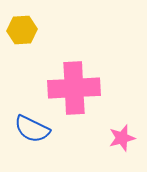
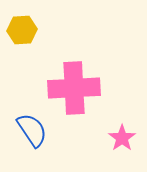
blue semicircle: moved 1 px down; rotated 150 degrees counterclockwise
pink star: rotated 20 degrees counterclockwise
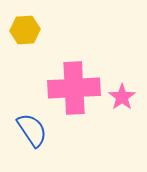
yellow hexagon: moved 3 px right
pink star: moved 41 px up
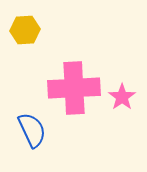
blue semicircle: rotated 9 degrees clockwise
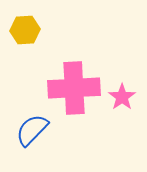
blue semicircle: rotated 111 degrees counterclockwise
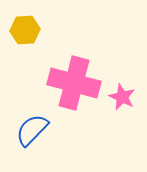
pink cross: moved 5 px up; rotated 18 degrees clockwise
pink star: rotated 12 degrees counterclockwise
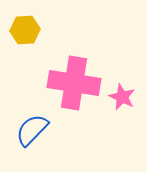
pink cross: rotated 6 degrees counterclockwise
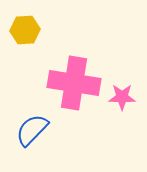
pink star: rotated 24 degrees counterclockwise
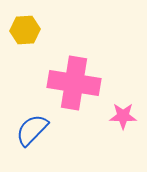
pink star: moved 1 px right, 19 px down
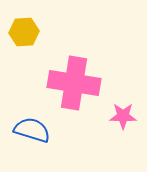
yellow hexagon: moved 1 px left, 2 px down
blue semicircle: rotated 63 degrees clockwise
